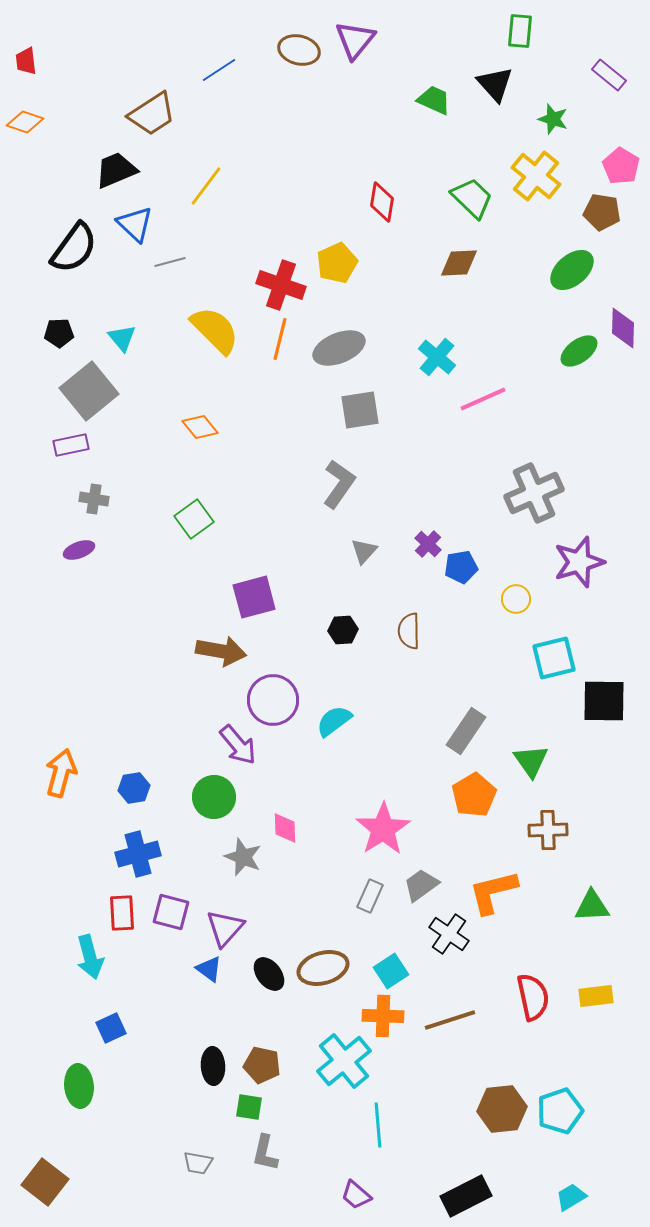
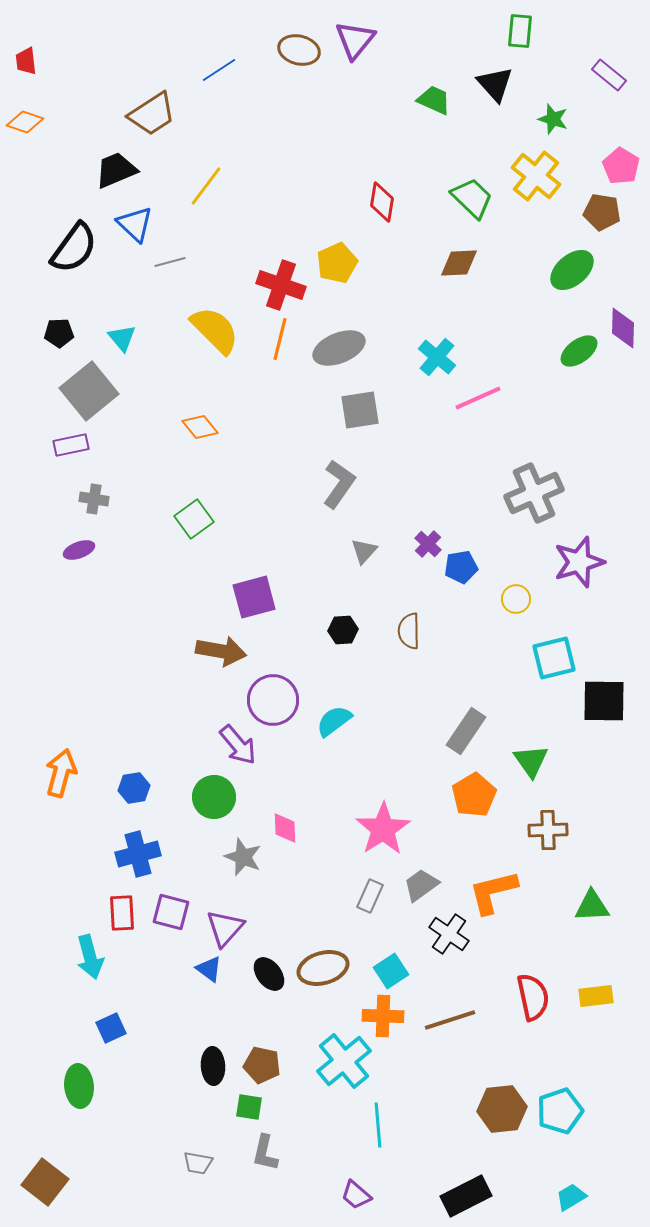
pink line at (483, 399): moved 5 px left, 1 px up
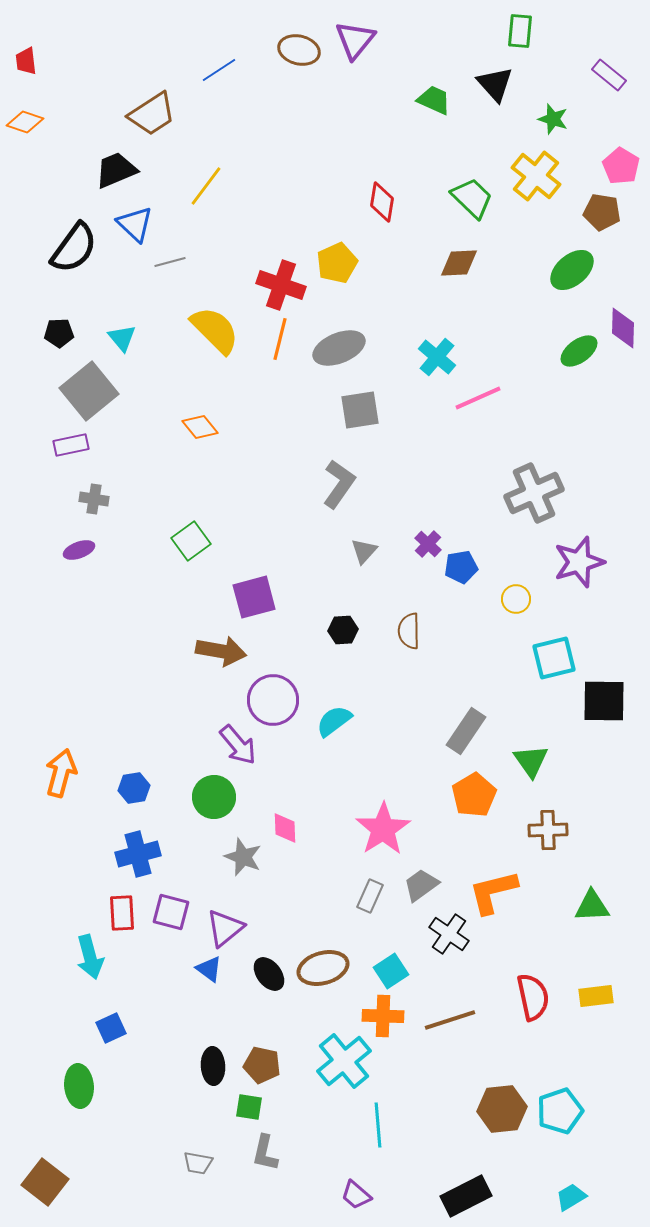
green square at (194, 519): moved 3 px left, 22 px down
purple triangle at (225, 928): rotated 9 degrees clockwise
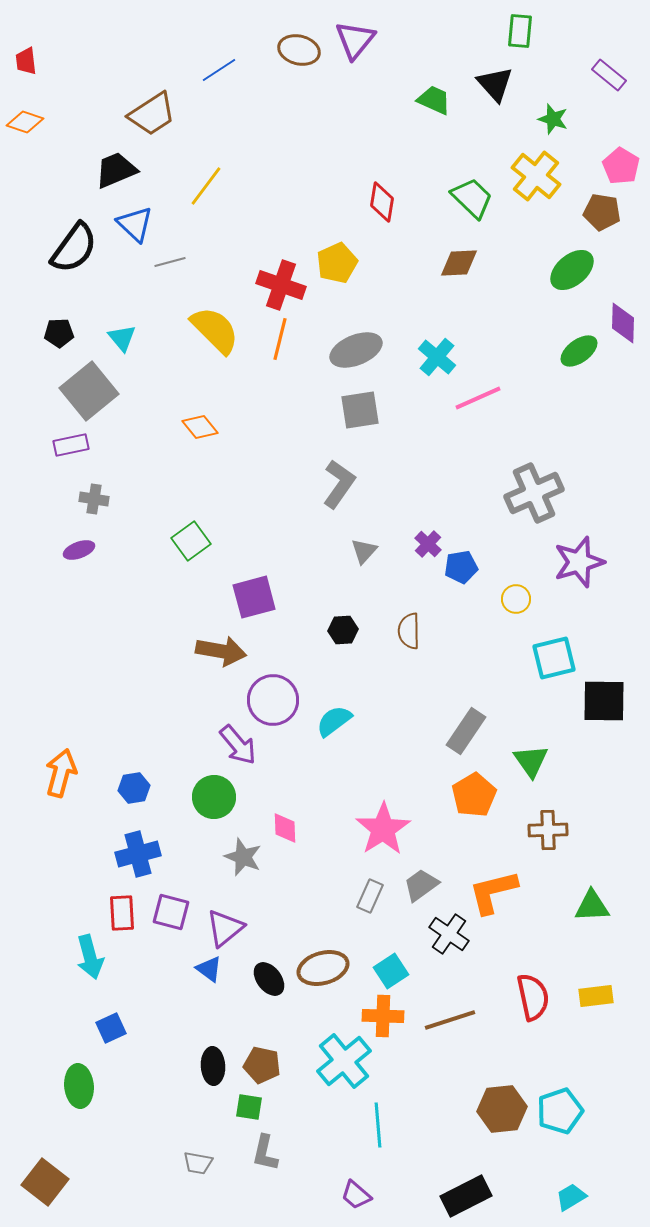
purple diamond at (623, 328): moved 5 px up
gray ellipse at (339, 348): moved 17 px right, 2 px down
black ellipse at (269, 974): moved 5 px down
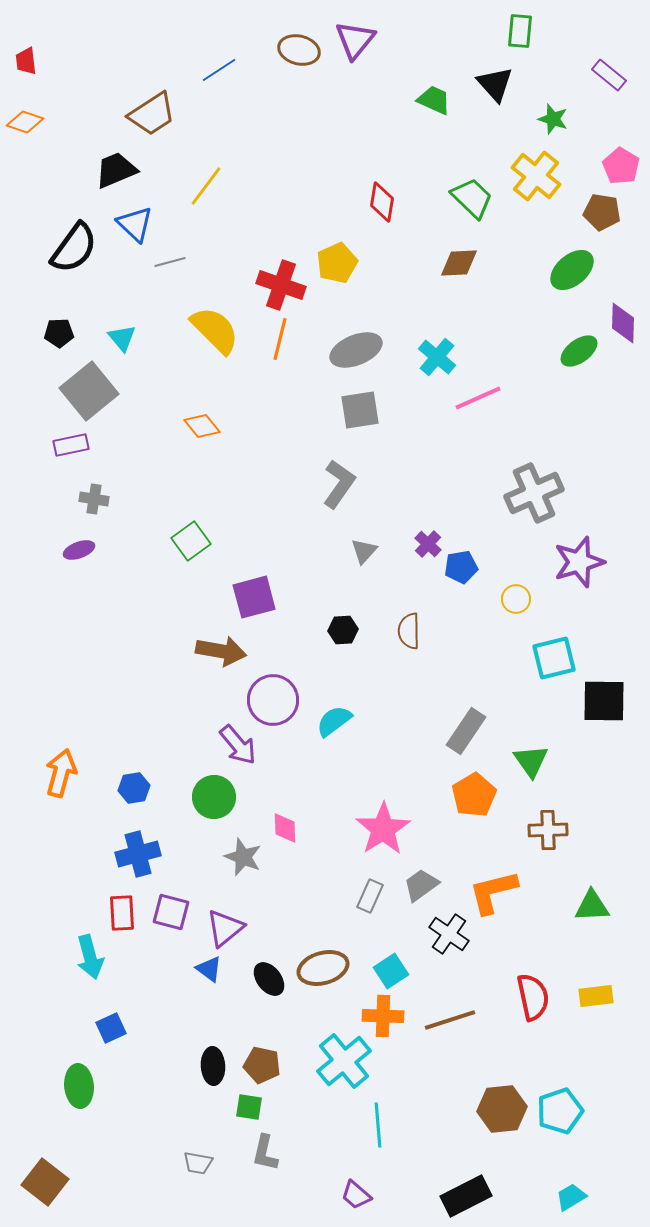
orange diamond at (200, 427): moved 2 px right, 1 px up
